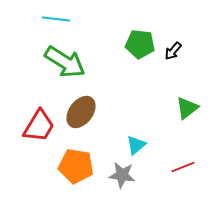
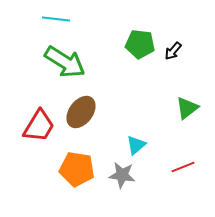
orange pentagon: moved 1 px right, 3 px down
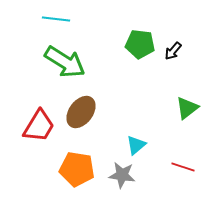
red line: rotated 40 degrees clockwise
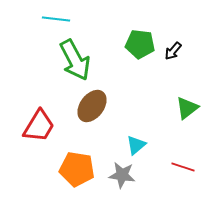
green arrow: moved 10 px right, 2 px up; rotated 30 degrees clockwise
brown ellipse: moved 11 px right, 6 px up
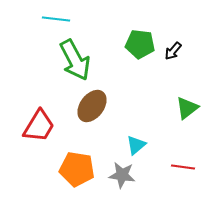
red line: rotated 10 degrees counterclockwise
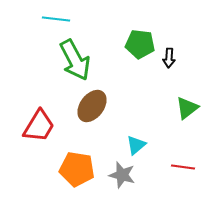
black arrow: moved 4 px left, 7 px down; rotated 36 degrees counterclockwise
gray star: rotated 8 degrees clockwise
